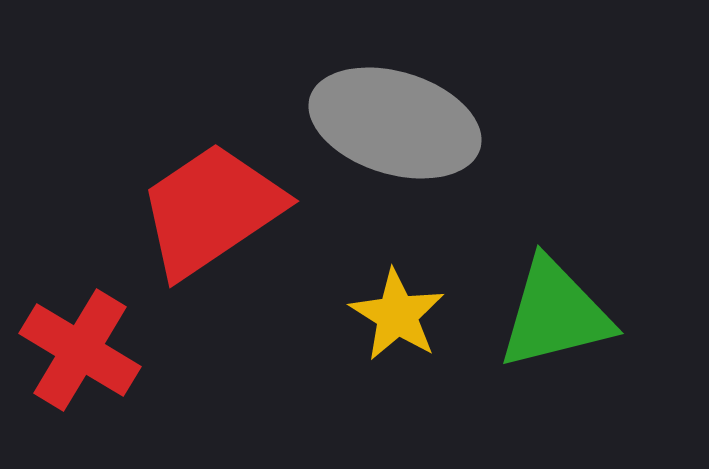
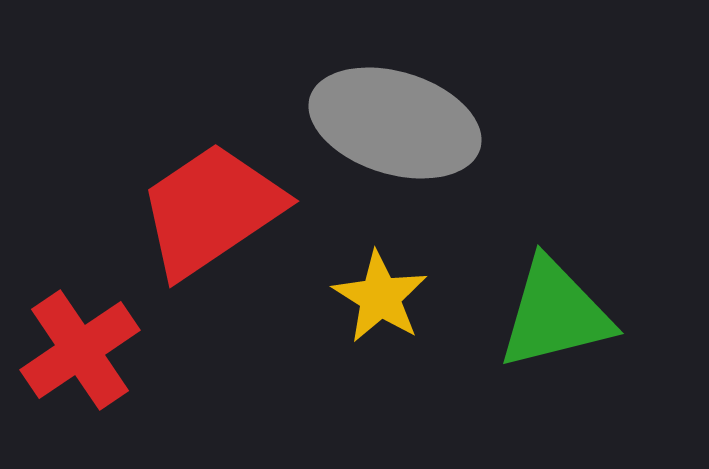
yellow star: moved 17 px left, 18 px up
red cross: rotated 25 degrees clockwise
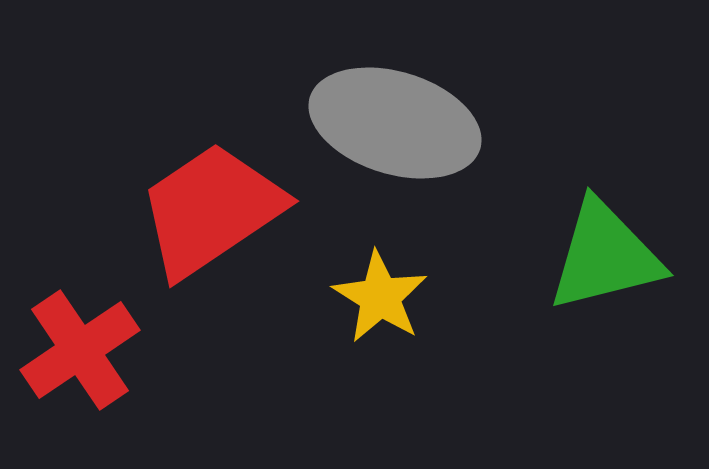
green triangle: moved 50 px right, 58 px up
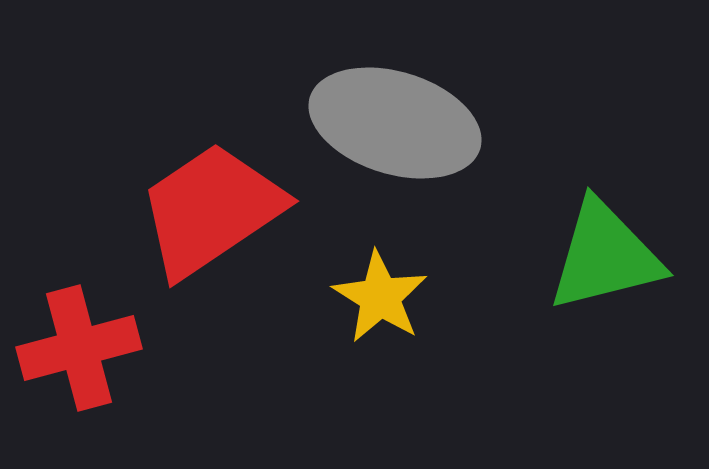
red cross: moved 1 px left, 2 px up; rotated 19 degrees clockwise
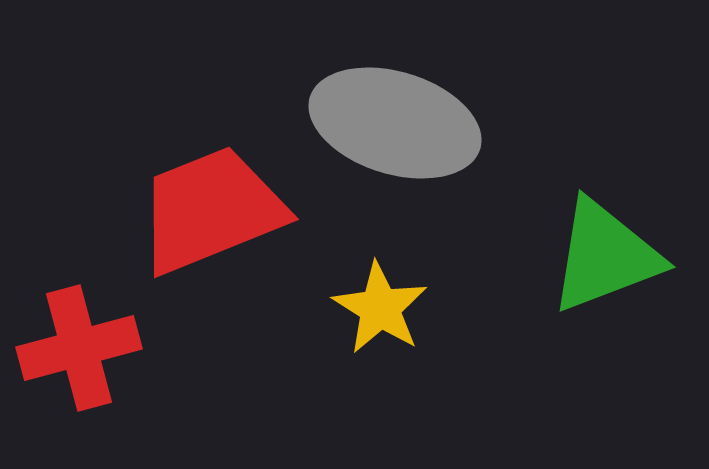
red trapezoid: rotated 12 degrees clockwise
green triangle: rotated 7 degrees counterclockwise
yellow star: moved 11 px down
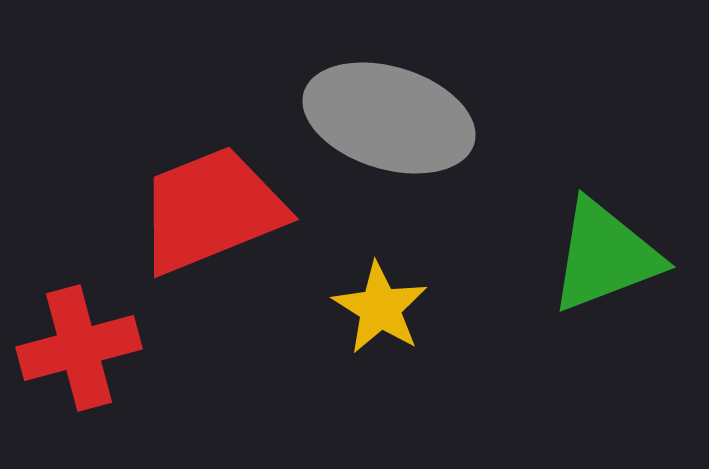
gray ellipse: moved 6 px left, 5 px up
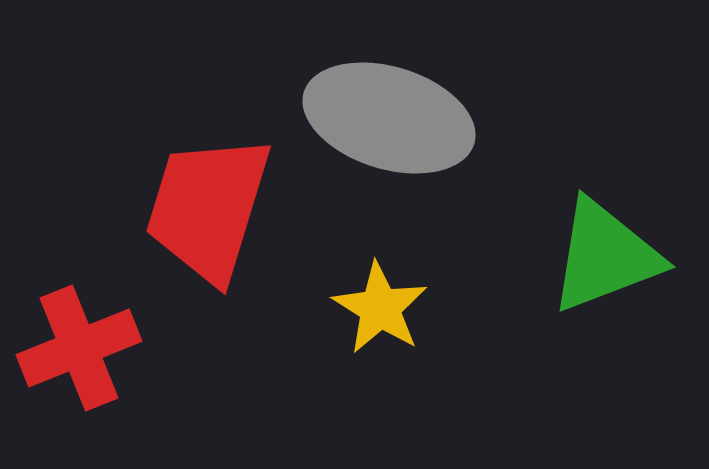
red trapezoid: moved 3 px left, 2 px up; rotated 51 degrees counterclockwise
red cross: rotated 7 degrees counterclockwise
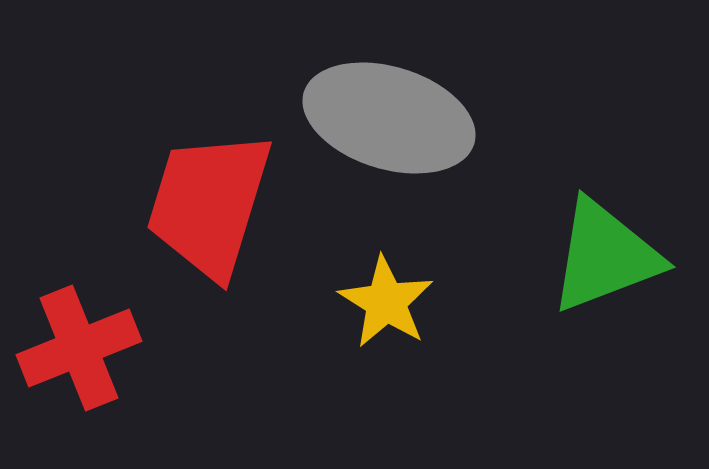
red trapezoid: moved 1 px right, 4 px up
yellow star: moved 6 px right, 6 px up
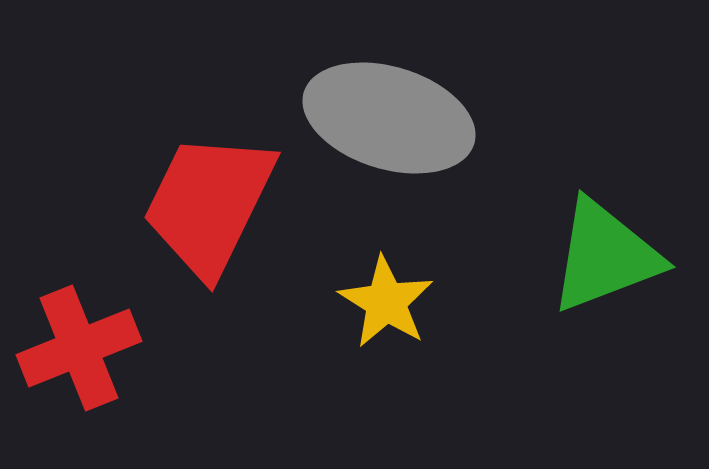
red trapezoid: rotated 9 degrees clockwise
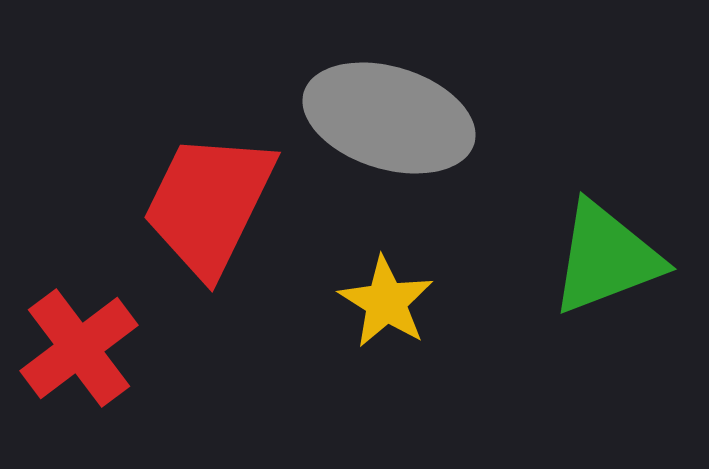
green triangle: moved 1 px right, 2 px down
red cross: rotated 15 degrees counterclockwise
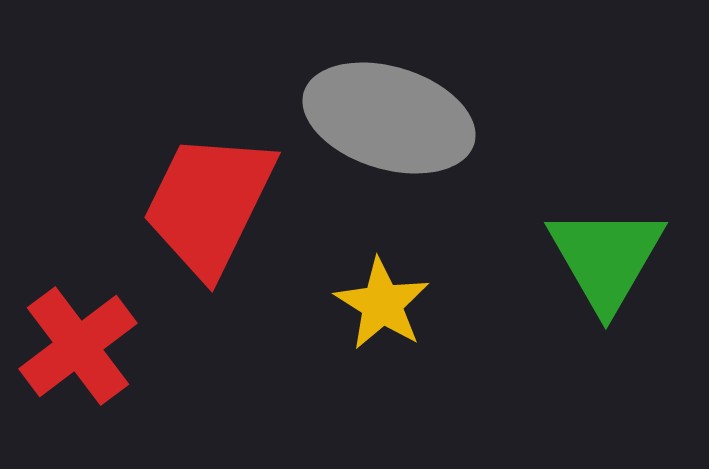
green triangle: rotated 39 degrees counterclockwise
yellow star: moved 4 px left, 2 px down
red cross: moved 1 px left, 2 px up
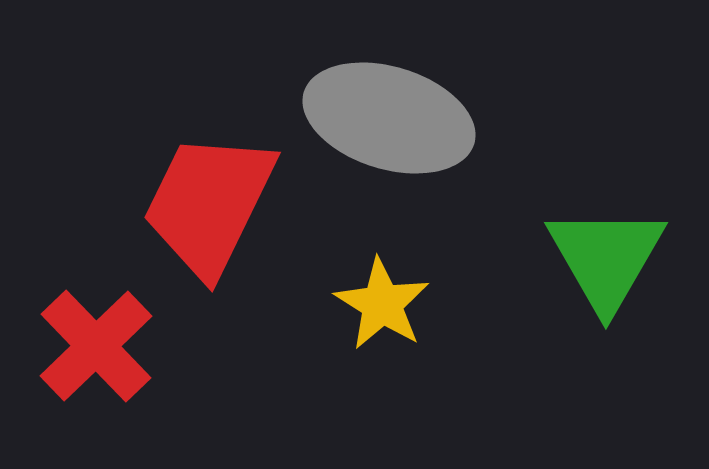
red cross: moved 18 px right; rotated 7 degrees counterclockwise
